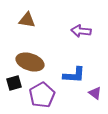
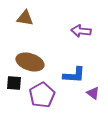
brown triangle: moved 2 px left, 2 px up
black square: rotated 21 degrees clockwise
purple triangle: moved 2 px left
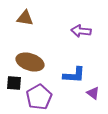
purple pentagon: moved 3 px left, 2 px down
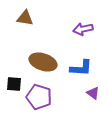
purple arrow: moved 2 px right, 2 px up; rotated 18 degrees counterclockwise
brown ellipse: moved 13 px right
blue L-shape: moved 7 px right, 7 px up
black square: moved 1 px down
purple pentagon: rotated 25 degrees counterclockwise
